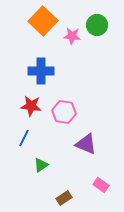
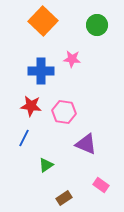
pink star: moved 23 px down
green triangle: moved 5 px right
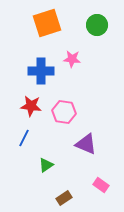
orange square: moved 4 px right, 2 px down; rotated 28 degrees clockwise
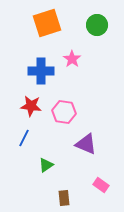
pink star: rotated 30 degrees clockwise
brown rectangle: rotated 63 degrees counterclockwise
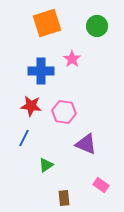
green circle: moved 1 px down
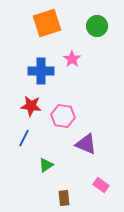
pink hexagon: moved 1 px left, 4 px down
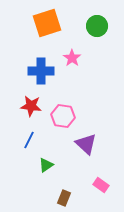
pink star: moved 1 px up
blue line: moved 5 px right, 2 px down
purple triangle: rotated 20 degrees clockwise
brown rectangle: rotated 28 degrees clockwise
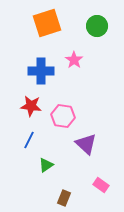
pink star: moved 2 px right, 2 px down
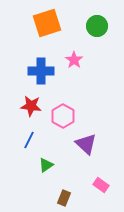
pink hexagon: rotated 20 degrees clockwise
